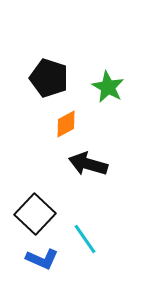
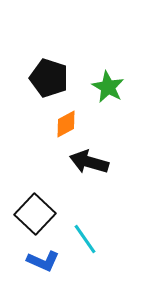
black arrow: moved 1 px right, 2 px up
blue L-shape: moved 1 px right, 2 px down
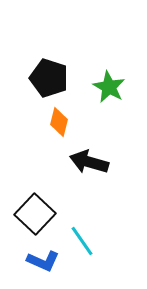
green star: moved 1 px right
orange diamond: moved 7 px left, 2 px up; rotated 48 degrees counterclockwise
cyan line: moved 3 px left, 2 px down
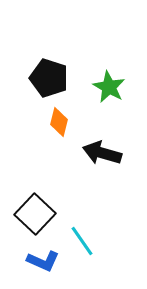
black arrow: moved 13 px right, 9 px up
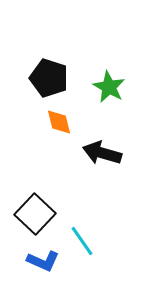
orange diamond: rotated 28 degrees counterclockwise
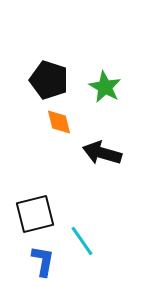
black pentagon: moved 2 px down
green star: moved 4 px left
black square: rotated 33 degrees clockwise
blue L-shape: rotated 104 degrees counterclockwise
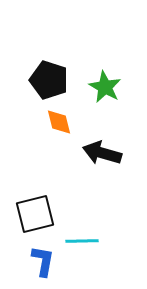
cyan line: rotated 56 degrees counterclockwise
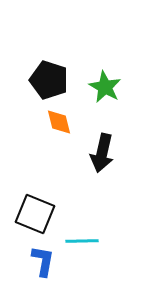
black arrow: rotated 93 degrees counterclockwise
black square: rotated 36 degrees clockwise
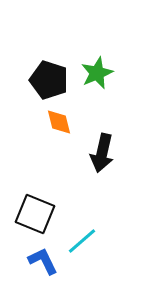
green star: moved 8 px left, 14 px up; rotated 20 degrees clockwise
cyan line: rotated 40 degrees counterclockwise
blue L-shape: rotated 36 degrees counterclockwise
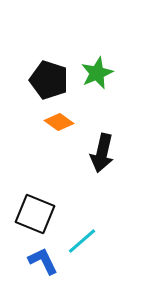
orange diamond: rotated 40 degrees counterclockwise
